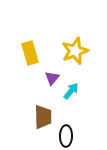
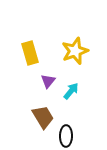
purple triangle: moved 4 px left, 3 px down
brown trapezoid: rotated 30 degrees counterclockwise
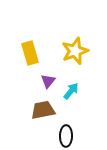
brown trapezoid: moved 7 px up; rotated 70 degrees counterclockwise
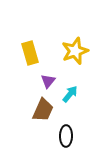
cyan arrow: moved 1 px left, 3 px down
brown trapezoid: rotated 125 degrees clockwise
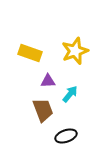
yellow rectangle: rotated 55 degrees counterclockwise
purple triangle: rotated 49 degrees clockwise
brown trapezoid: rotated 45 degrees counterclockwise
black ellipse: rotated 70 degrees clockwise
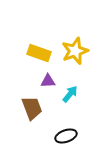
yellow rectangle: moved 9 px right
brown trapezoid: moved 11 px left, 2 px up
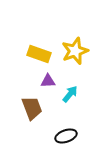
yellow rectangle: moved 1 px down
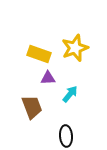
yellow star: moved 3 px up
purple triangle: moved 3 px up
brown trapezoid: moved 1 px up
black ellipse: rotated 75 degrees counterclockwise
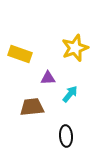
yellow rectangle: moved 19 px left
brown trapezoid: rotated 75 degrees counterclockwise
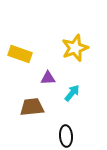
cyan arrow: moved 2 px right, 1 px up
